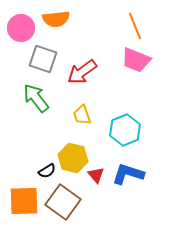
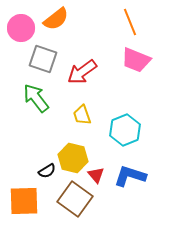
orange semicircle: rotated 32 degrees counterclockwise
orange line: moved 5 px left, 4 px up
blue L-shape: moved 2 px right, 2 px down
brown square: moved 12 px right, 3 px up
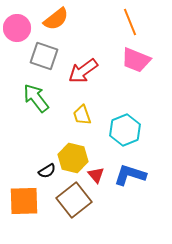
pink circle: moved 4 px left
gray square: moved 1 px right, 3 px up
red arrow: moved 1 px right, 1 px up
blue L-shape: moved 1 px up
brown square: moved 1 px left, 1 px down; rotated 16 degrees clockwise
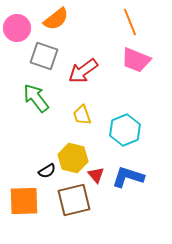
blue L-shape: moved 2 px left, 2 px down
brown square: rotated 24 degrees clockwise
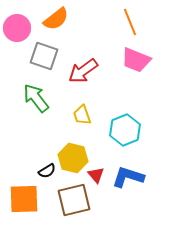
orange square: moved 2 px up
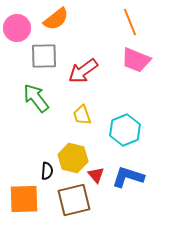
gray square: rotated 20 degrees counterclockwise
black semicircle: rotated 54 degrees counterclockwise
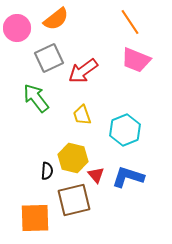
orange line: rotated 12 degrees counterclockwise
gray square: moved 5 px right, 2 px down; rotated 24 degrees counterclockwise
orange square: moved 11 px right, 19 px down
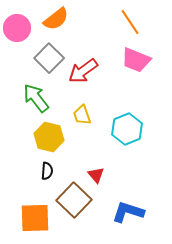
gray square: rotated 20 degrees counterclockwise
cyan hexagon: moved 2 px right, 1 px up
yellow hexagon: moved 24 px left, 21 px up
blue L-shape: moved 35 px down
brown square: rotated 32 degrees counterclockwise
